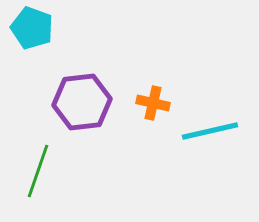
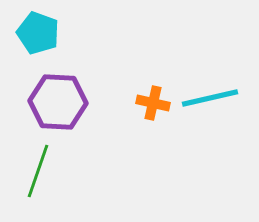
cyan pentagon: moved 6 px right, 5 px down
purple hexagon: moved 24 px left; rotated 10 degrees clockwise
cyan line: moved 33 px up
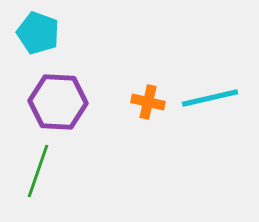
orange cross: moved 5 px left, 1 px up
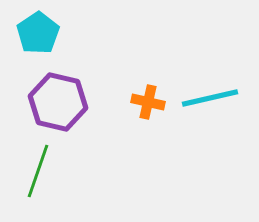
cyan pentagon: rotated 18 degrees clockwise
purple hexagon: rotated 10 degrees clockwise
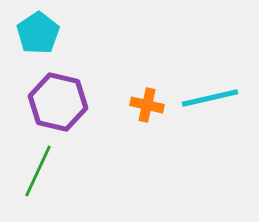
orange cross: moved 1 px left, 3 px down
green line: rotated 6 degrees clockwise
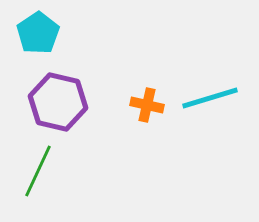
cyan line: rotated 4 degrees counterclockwise
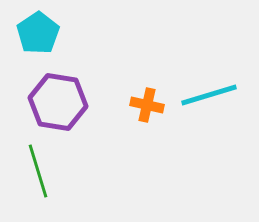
cyan line: moved 1 px left, 3 px up
purple hexagon: rotated 4 degrees counterclockwise
green line: rotated 42 degrees counterclockwise
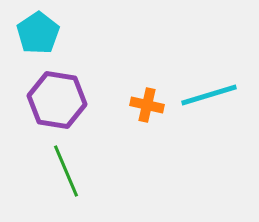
purple hexagon: moved 1 px left, 2 px up
green line: moved 28 px right; rotated 6 degrees counterclockwise
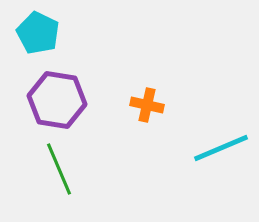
cyan pentagon: rotated 12 degrees counterclockwise
cyan line: moved 12 px right, 53 px down; rotated 6 degrees counterclockwise
green line: moved 7 px left, 2 px up
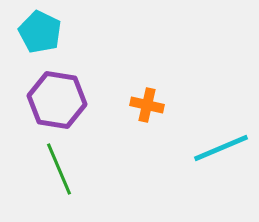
cyan pentagon: moved 2 px right, 1 px up
